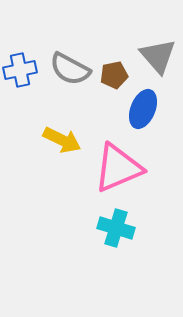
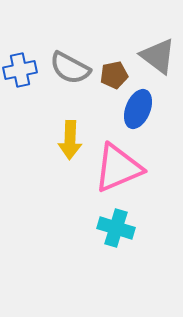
gray triangle: rotated 12 degrees counterclockwise
gray semicircle: moved 1 px up
blue ellipse: moved 5 px left
yellow arrow: moved 8 px right; rotated 66 degrees clockwise
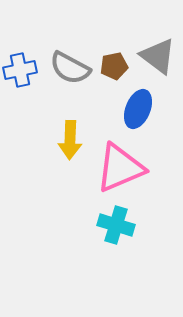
brown pentagon: moved 9 px up
pink triangle: moved 2 px right
cyan cross: moved 3 px up
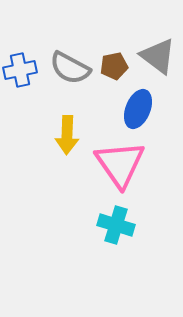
yellow arrow: moved 3 px left, 5 px up
pink triangle: moved 4 px up; rotated 42 degrees counterclockwise
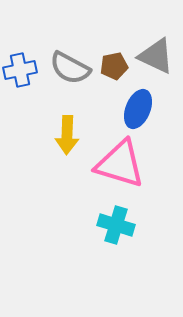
gray triangle: moved 2 px left; rotated 12 degrees counterclockwise
pink triangle: rotated 38 degrees counterclockwise
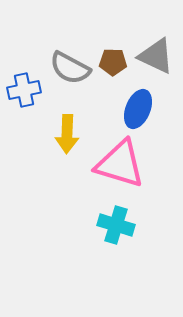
brown pentagon: moved 1 px left, 4 px up; rotated 12 degrees clockwise
blue cross: moved 4 px right, 20 px down
yellow arrow: moved 1 px up
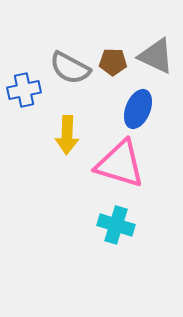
yellow arrow: moved 1 px down
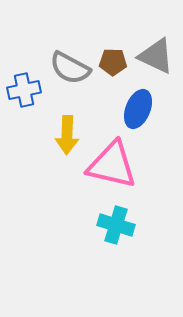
pink triangle: moved 8 px left, 1 px down; rotated 4 degrees counterclockwise
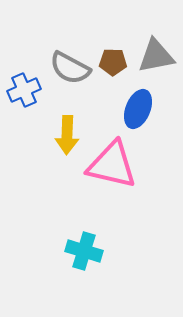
gray triangle: rotated 36 degrees counterclockwise
blue cross: rotated 12 degrees counterclockwise
cyan cross: moved 32 px left, 26 px down
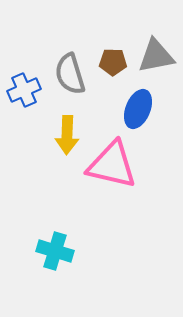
gray semicircle: moved 6 px down; rotated 45 degrees clockwise
cyan cross: moved 29 px left
